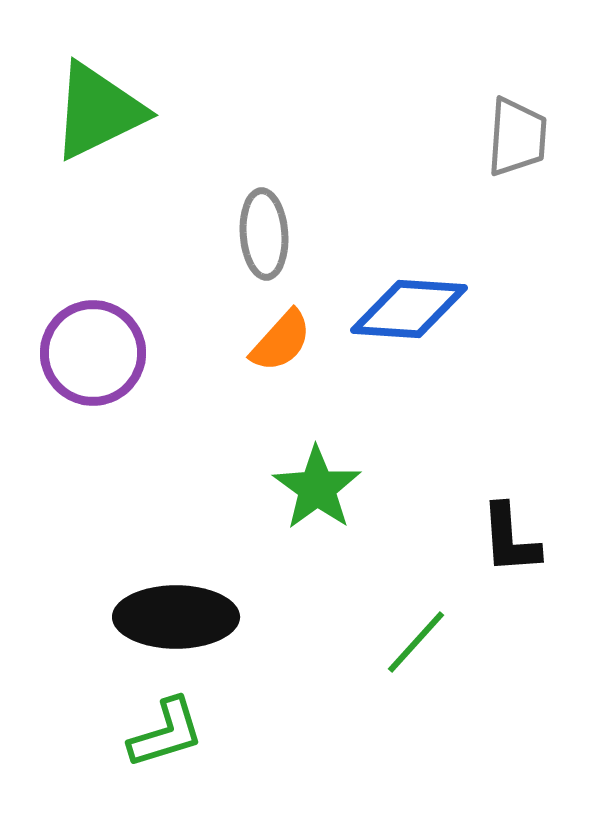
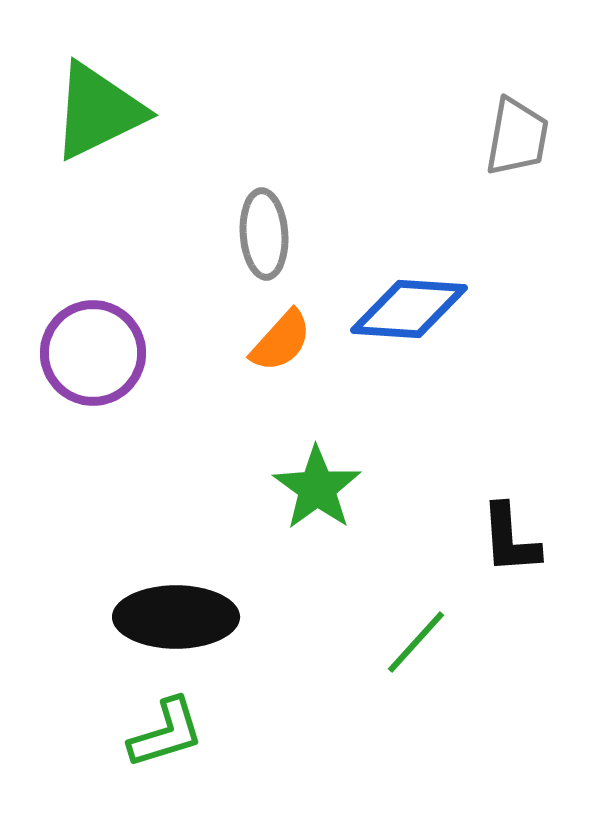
gray trapezoid: rotated 6 degrees clockwise
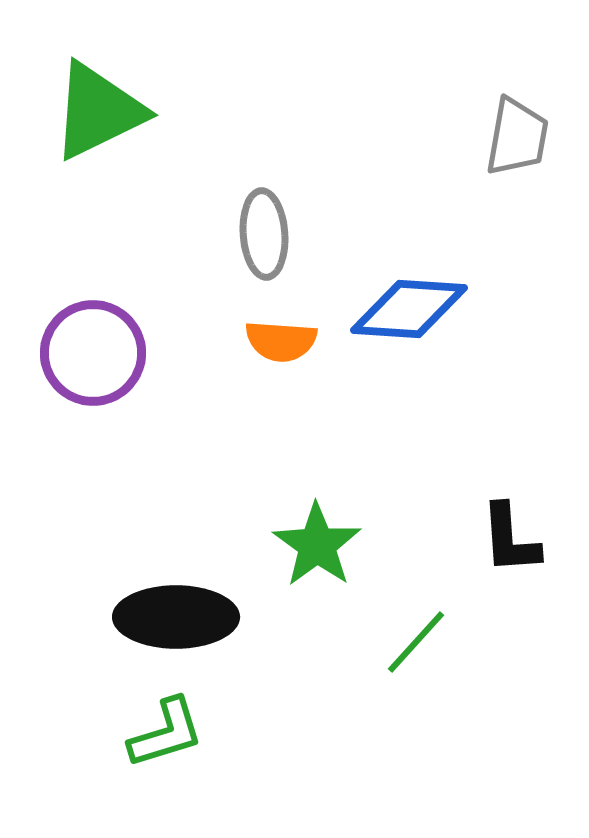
orange semicircle: rotated 52 degrees clockwise
green star: moved 57 px down
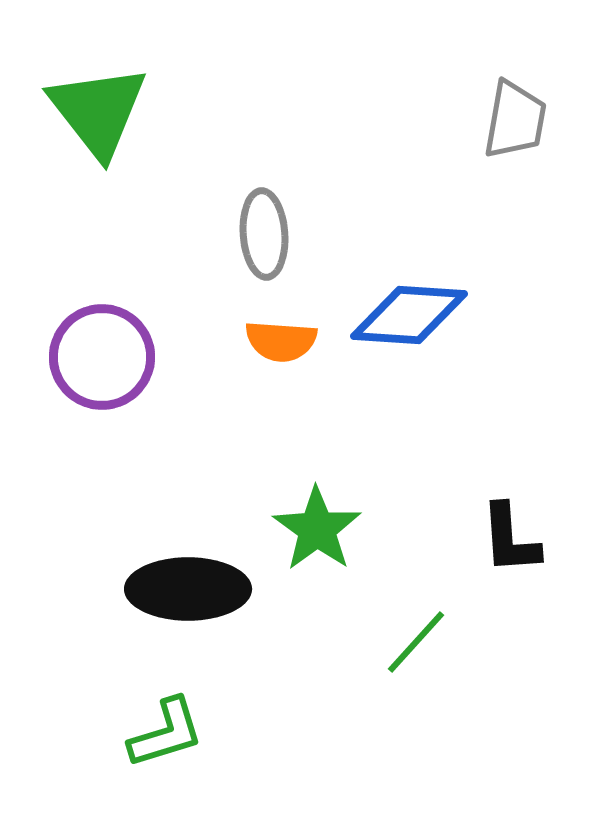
green triangle: rotated 42 degrees counterclockwise
gray trapezoid: moved 2 px left, 17 px up
blue diamond: moved 6 px down
purple circle: moved 9 px right, 4 px down
green star: moved 16 px up
black ellipse: moved 12 px right, 28 px up
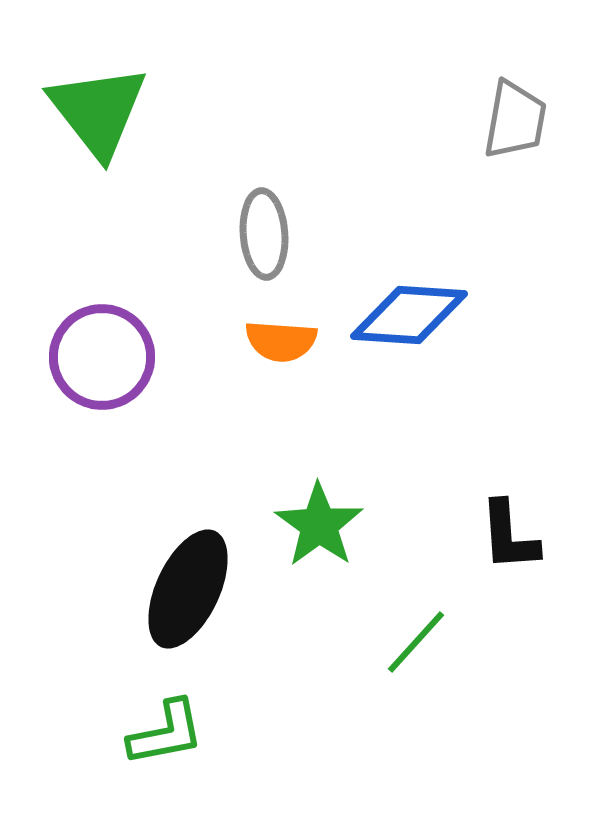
green star: moved 2 px right, 4 px up
black L-shape: moved 1 px left, 3 px up
black ellipse: rotated 65 degrees counterclockwise
green L-shape: rotated 6 degrees clockwise
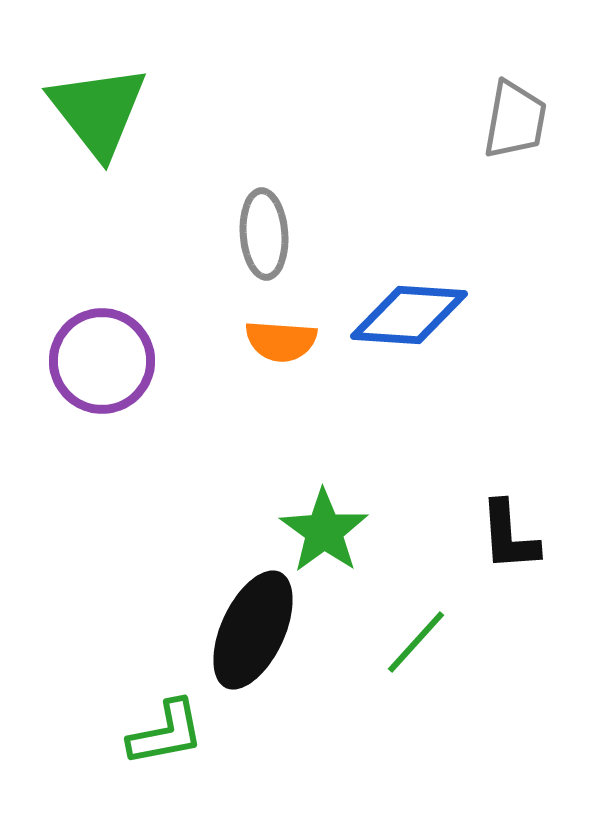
purple circle: moved 4 px down
green star: moved 5 px right, 6 px down
black ellipse: moved 65 px right, 41 px down
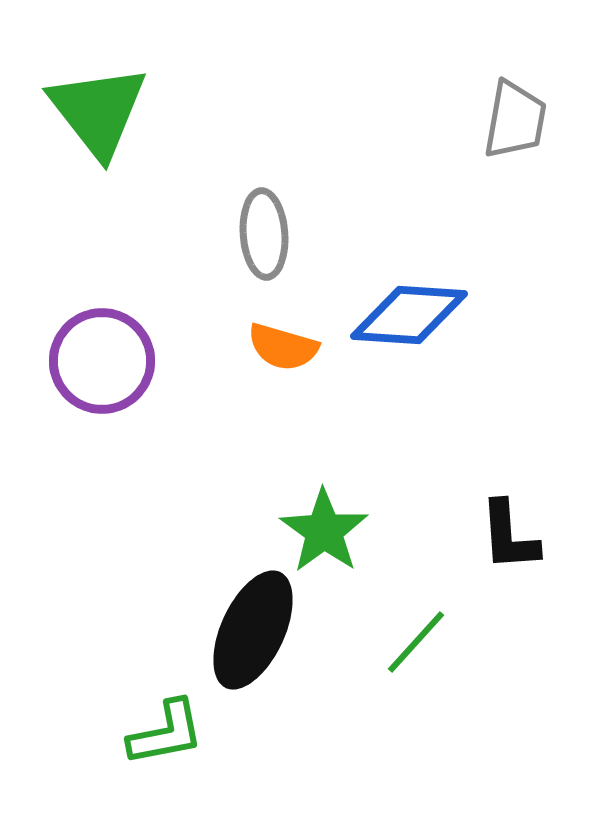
orange semicircle: moved 2 px right, 6 px down; rotated 12 degrees clockwise
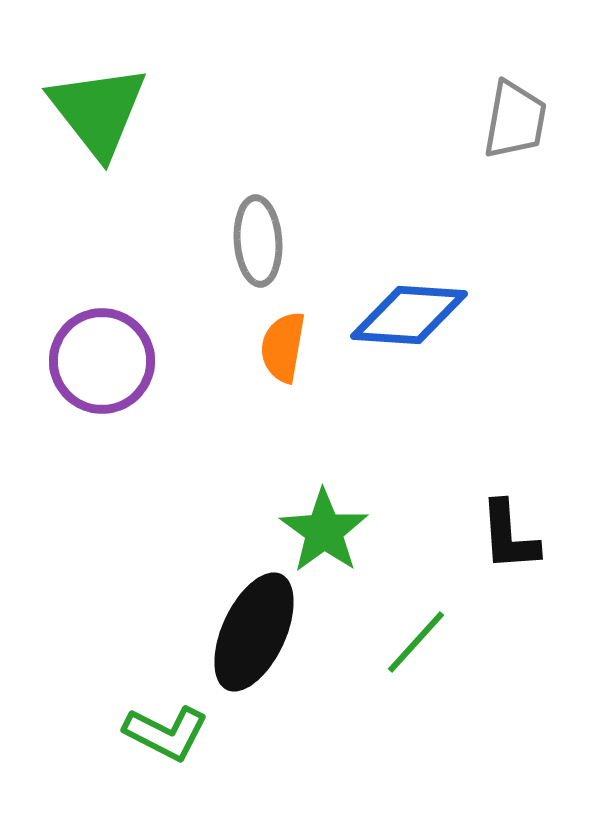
gray ellipse: moved 6 px left, 7 px down
orange semicircle: rotated 84 degrees clockwise
black ellipse: moved 1 px right, 2 px down
green L-shape: rotated 38 degrees clockwise
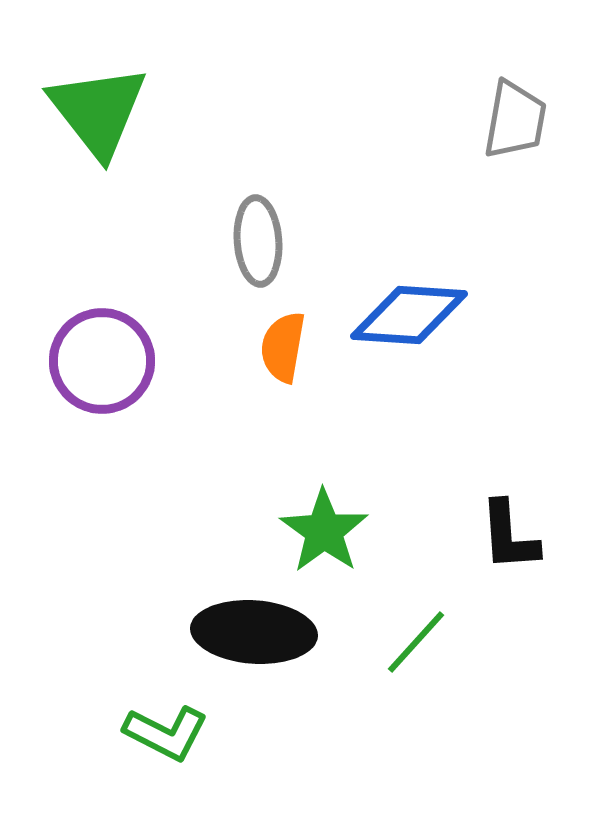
black ellipse: rotated 69 degrees clockwise
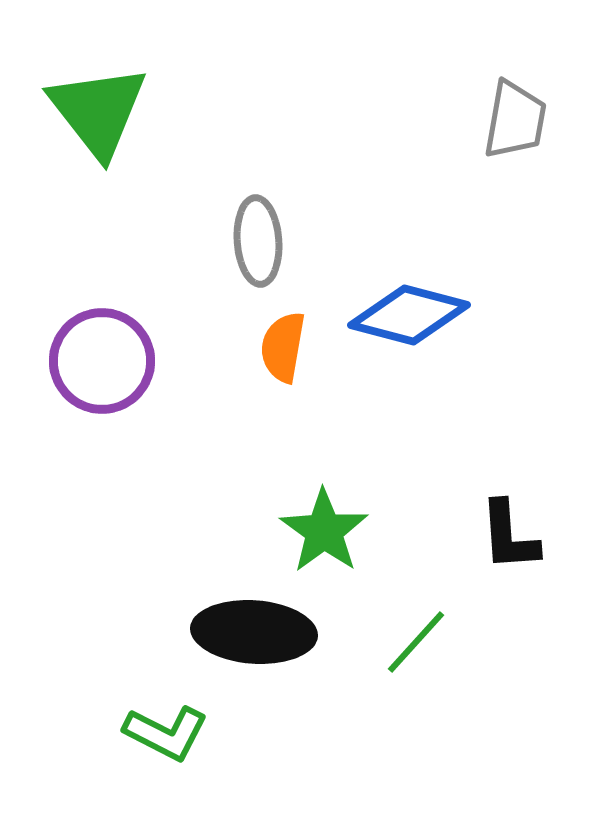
blue diamond: rotated 11 degrees clockwise
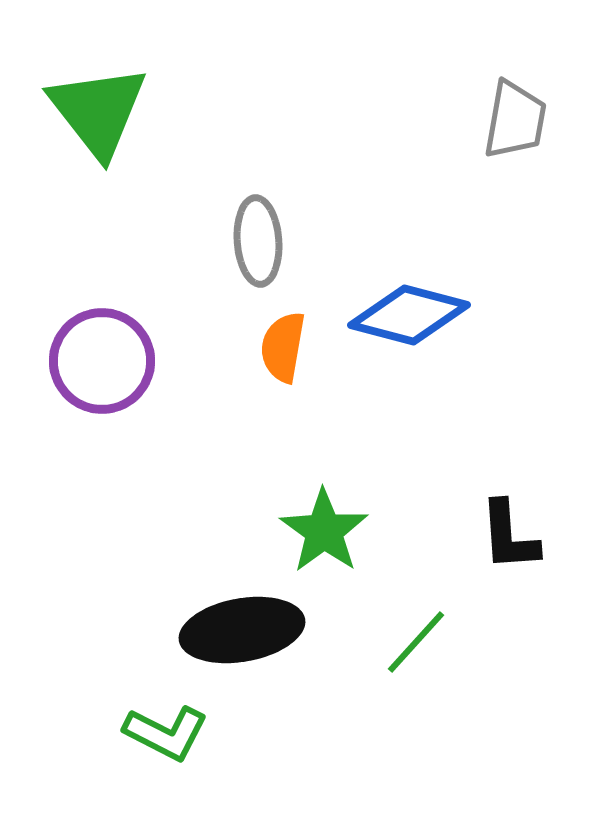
black ellipse: moved 12 px left, 2 px up; rotated 14 degrees counterclockwise
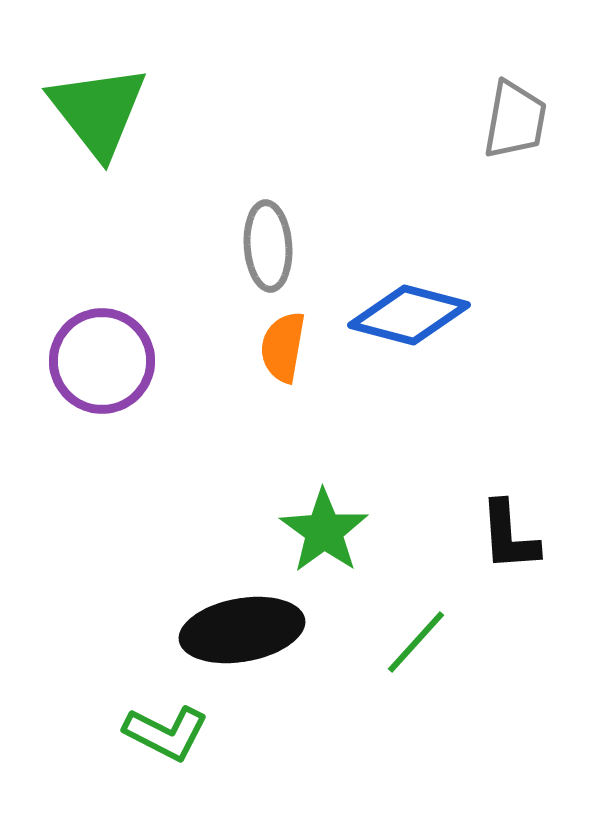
gray ellipse: moved 10 px right, 5 px down
